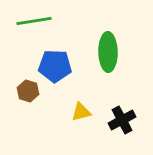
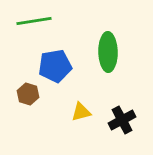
blue pentagon: rotated 12 degrees counterclockwise
brown hexagon: moved 3 px down
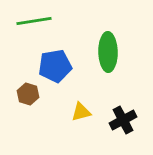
black cross: moved 1 px right
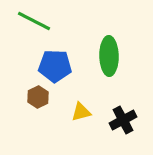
green line: rotated 36 degrees clockwise
green ellipse: moved 1 px right, 4 px down
blue pentagon: rotated 12 degrees clockwise
brown hexagon: moved 10 px right, 3 px down; rotated 15 degrees clockwise
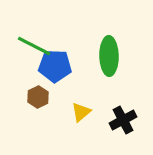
green line: moved 25 px down
yellow triangle: rotated 25 degrees counterclockwise
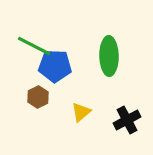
black cross: moved 4 px right
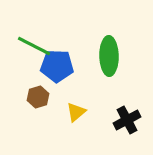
blue pentagon: moved 2 px right
brown hexagon: rotated 10 degrees clockwise
yellow triangle: moved 5 px left
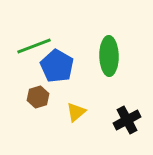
green line: rotated 48 degrees counterclockwise
blue pentagon: rotated 28 degrees clockwise
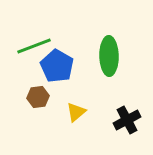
brown hexagon: rotated 10 degrees clockwise
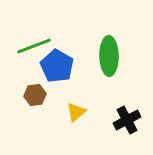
brown hexagon: moved 3 px left, 2 px up
